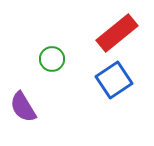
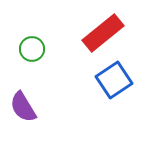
red rectangle: moved 14 px left
green circle: moved 20 px left, 10 px up
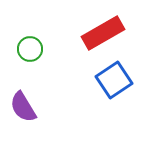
red rectangle: rotated 9 degrees clockwise
green circle: moved 2 px left
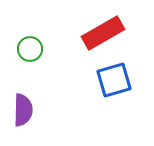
blue square: rotated 18 degrees clockwise
purple semicircle: moved 3 px down; rotated 148 degrees counterclockwise
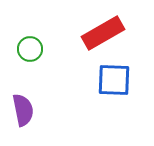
blue square: rotated 18 degrees clockwise
purple semicircle: rotated 12 degrees counterclockwise
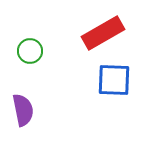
green circle: moved 2 px down
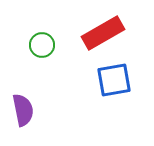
green circle: moved 12 px right, 6 px up
blue square: rotated 12 degrees counterclockwise
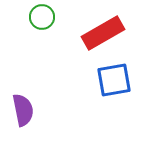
green circle: moved 28 px up
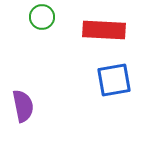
red rectangle: moved 1 px right, 3 px up; rotated 33 degrees clockwise
purple semicircle: moved 4 px up
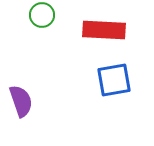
green circle: moved 2 px up
purple semicircle: moved 2 px left, 5 px up; rotated 8 degrees counterclockwise
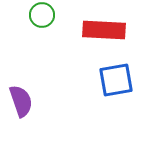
blue square: moved 2 px right
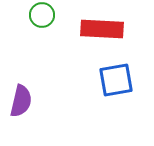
red rectangle: moved 2 px left, 1 px up
purple semicircle: rotated 32 degrees clockwise
